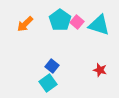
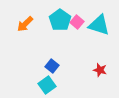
cyan square: moved 1 px left, 2 px down
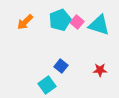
cyan pentagon: rotated 15 degrees clockwise
orange arrow: moved 2 px up
blue square: moved 9 px right
red star: rotated 16 degrees counterclockwise
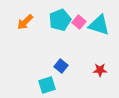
pink square: moved 2 px right
cyan square: rotated 18 degrees clockwise
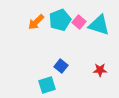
orange arrow: moved 11 px right
